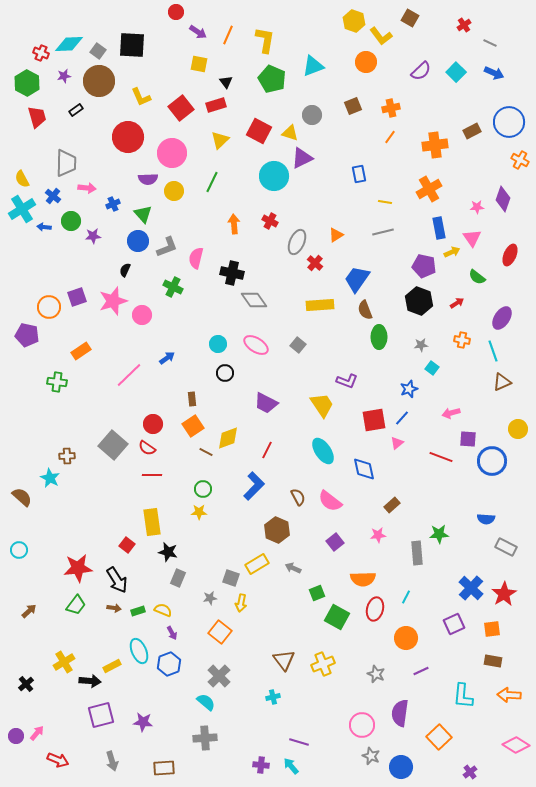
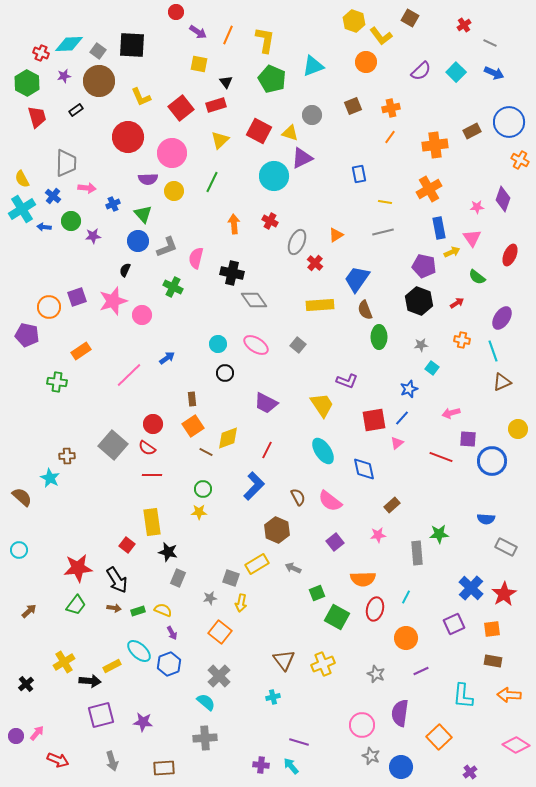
cyan ellipse at (139, 651): rotated 25 degrees counterclockwise
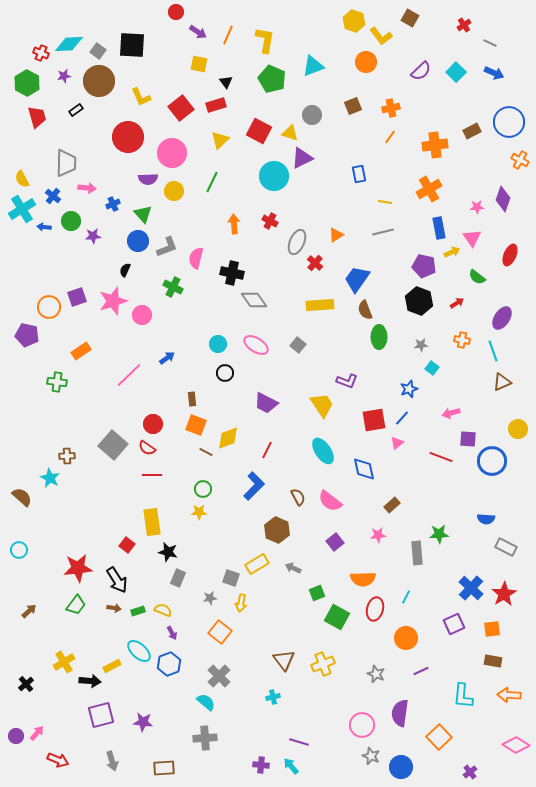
orange square at (193, 426): moved 3 px right, 1 px up; rotated 35 degrees counterclockwise
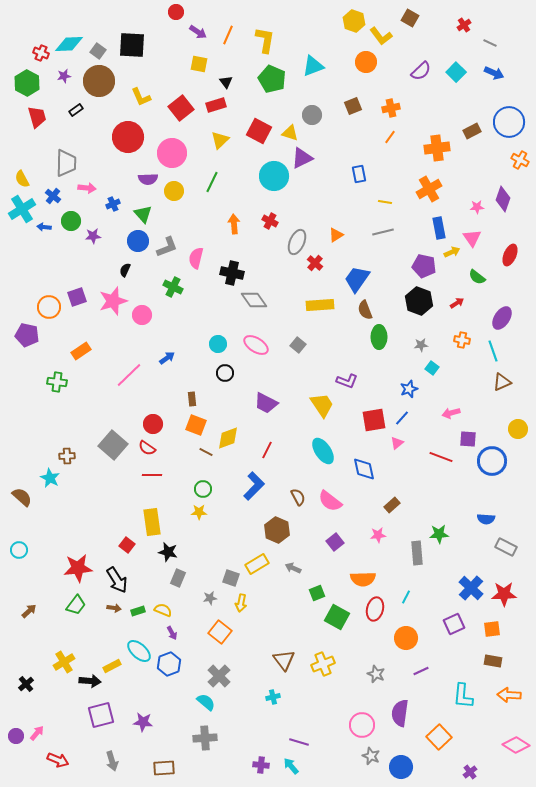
orange cross at (435, 145): moved 2 px right, 3 px down
red star at (504, 594): rotated 30 degrees clockwise
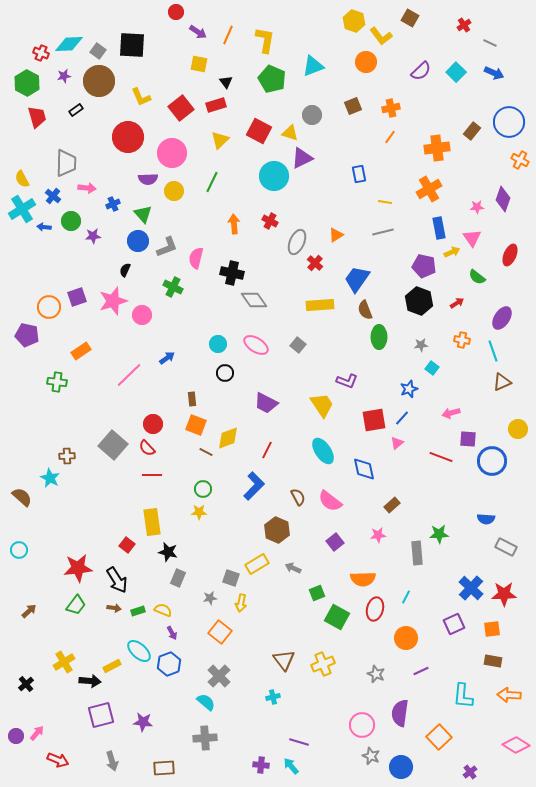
brown rectangle at (472, 131): rotated 24 degrees counterclockwise
red semicircle at (147, 448): rotated 12 degrees clockwise
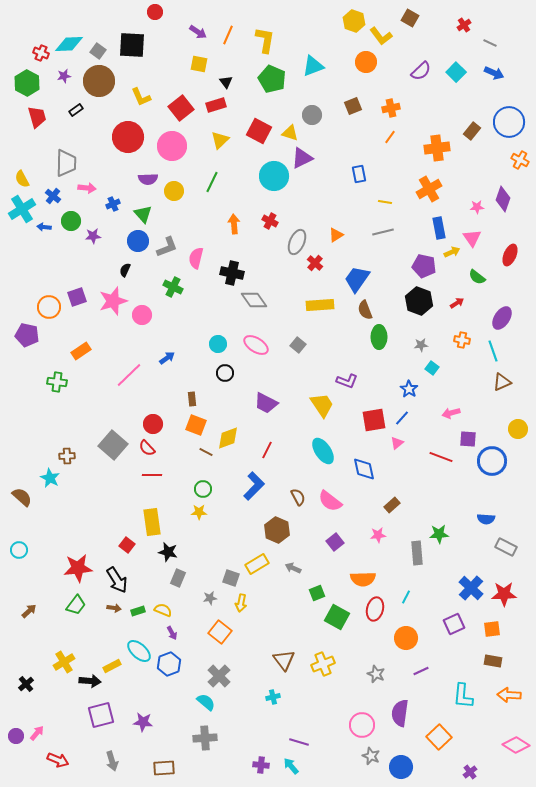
red circle at (176, 12): moved 21 px left
pink circle at (172, 153): moved 7 px up
blue star at (409, 389): rotated 18 degrees counterclockwise
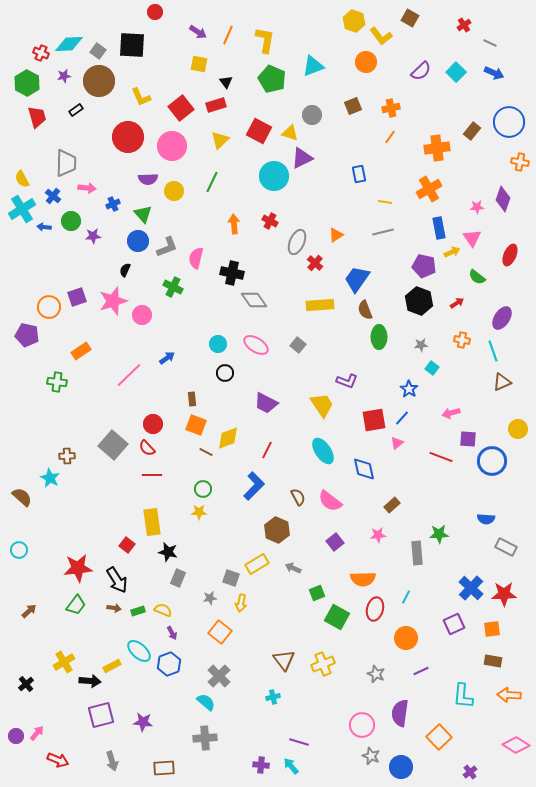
orange cross at (520, 160): moved 2 px down; rotated 18 degrees counterclockwise
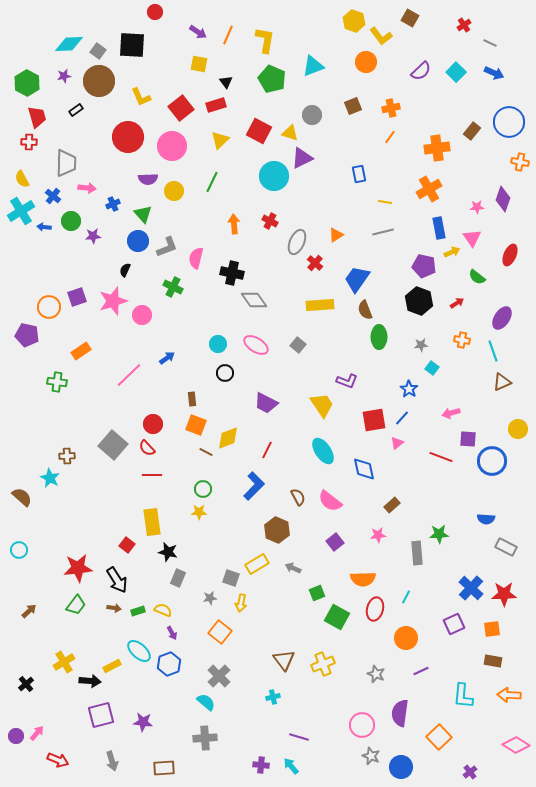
red cross at (41, 53): moved 12 px left, 89 px down; rotated 21 degrees counterclockwise
cyan cross at (22, 209): moved 1 px left, 2 px down
purple line at (299, 742): moved 5 px up
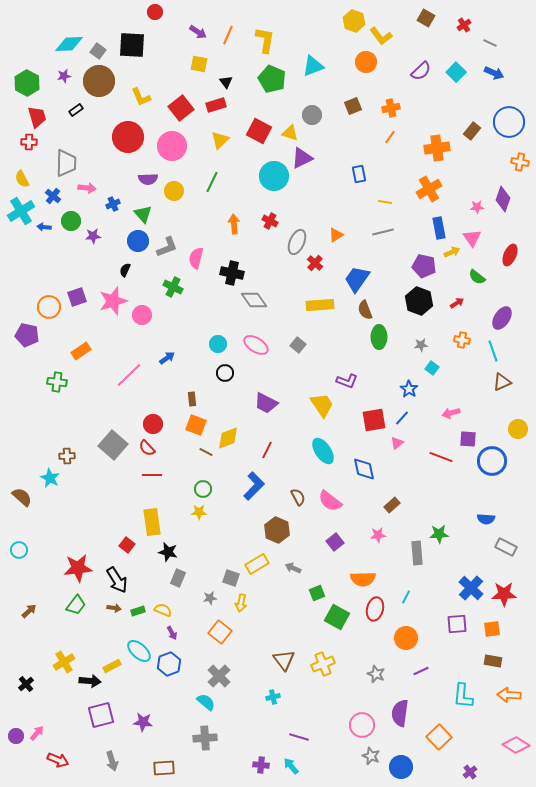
brown square at (410, 18): moved 16 px right
purple square at (454, 624): moved 3 px right; rotated 20 degrees clockwise
